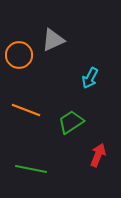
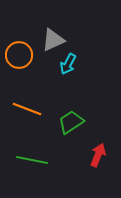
cyan arrow: moved 22 px left, 14 px up
orange line: moved 1 px right, 1 px up
green line: moved 1 px right, 9 px up
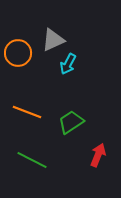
orange circle: moved 1 px left, 2 px up
orange line: moved 3 px down
green line: rotated 16 degrees clockwise
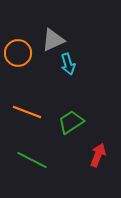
cyan arrow: rotated 45 degrees counterclockwise
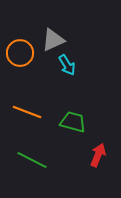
orange circle: moved 2 px right
cyan arrow: moved 1 px left, 1 px down; rotated 15 degrees counterclockwise
green trapezoid: moved 2 px right; rotated 48 degrees clockwise
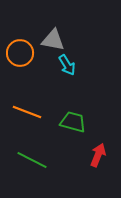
gray triangle: rotated 35 degrees clockwise
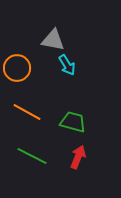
orange circle: moved 3 px left, 15 px down
orange line: rotated 8 degrees clockwise
red arrow: moved 20 px left, 2 px down
green line: moved 4 px up
